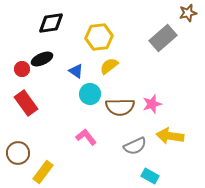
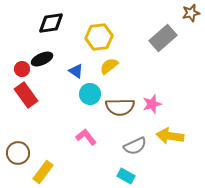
brown star: moved 3 px right
red rectangle: moved 8 px up
cyan rectangle: moved 24 px left
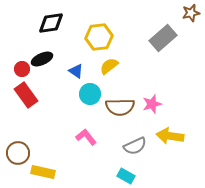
yellow rectangle: rotated 65 degrees clockwise
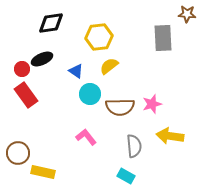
brown star: moved 4 px left, 1 px down; rotated 18 degrees clockwise
gray rectangle: rotated 52 degrees counterclockwise
gray semicircle: moved 1 px left; rotated 70 degrees counterclockwise
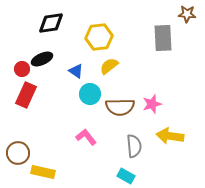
red rectangle: rotated 60 degrees clockwise
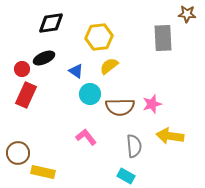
black ellipse: moved 2 px right, 1 px up
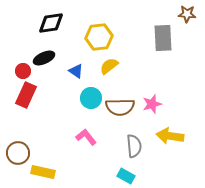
red circle: moved 1 px right, 2 px down
cyan circle: moved 1 px right, 4 px down
